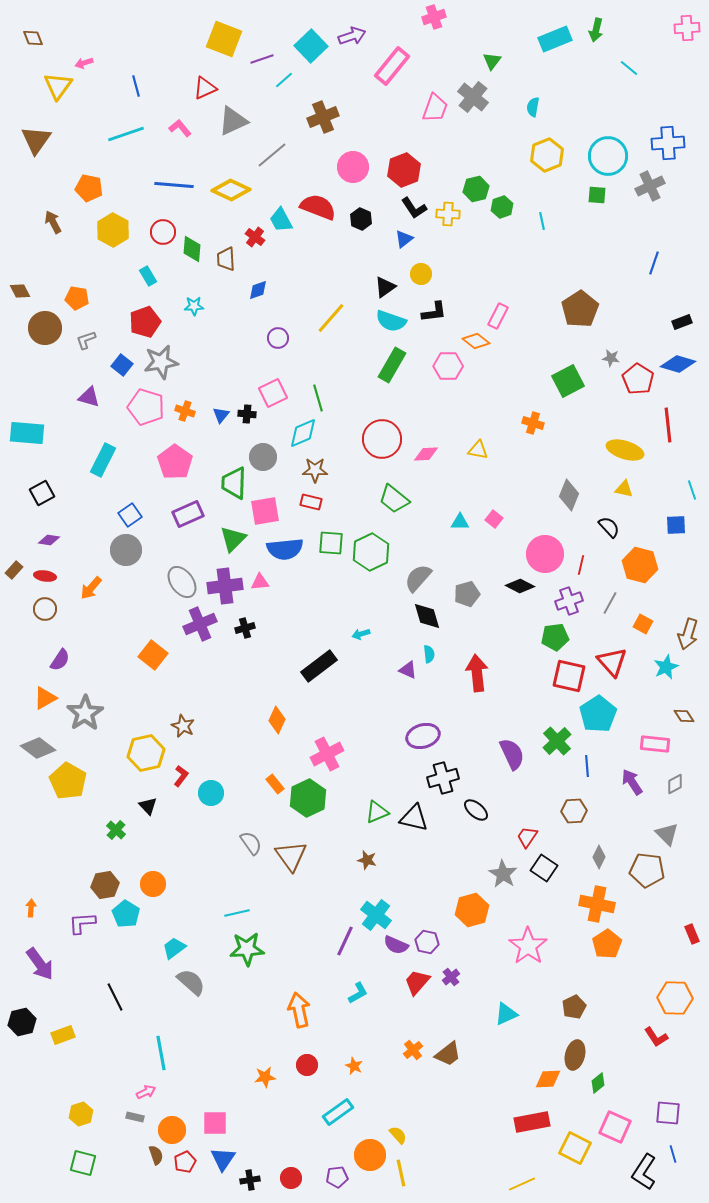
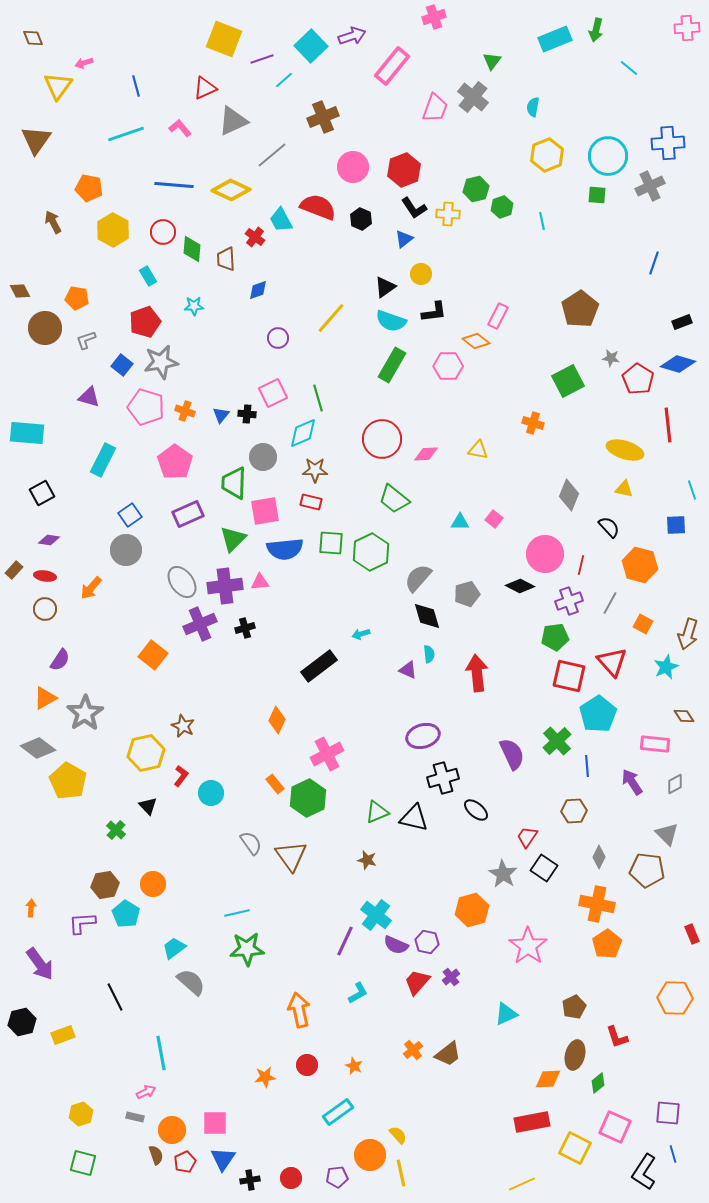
red L-shape at (656, 1037): moved 39 px left; rotated 15 degrees clockwise
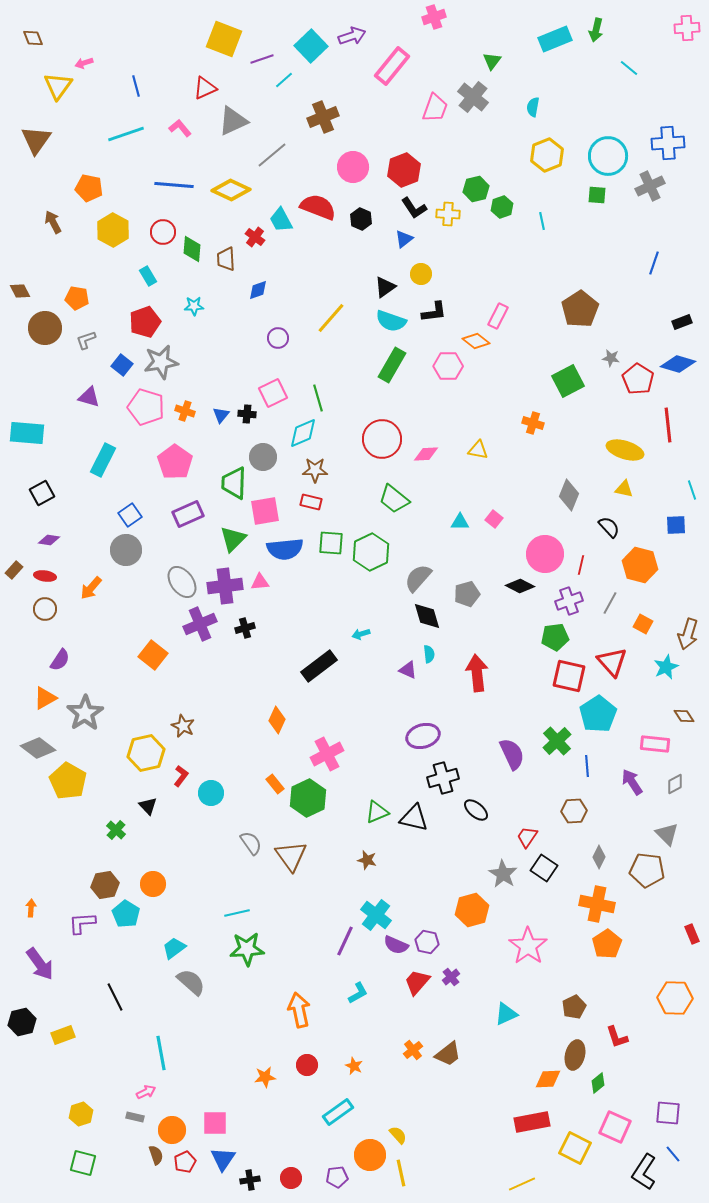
blue line at (673, 1154): rotated 24 degrees counterclockwise
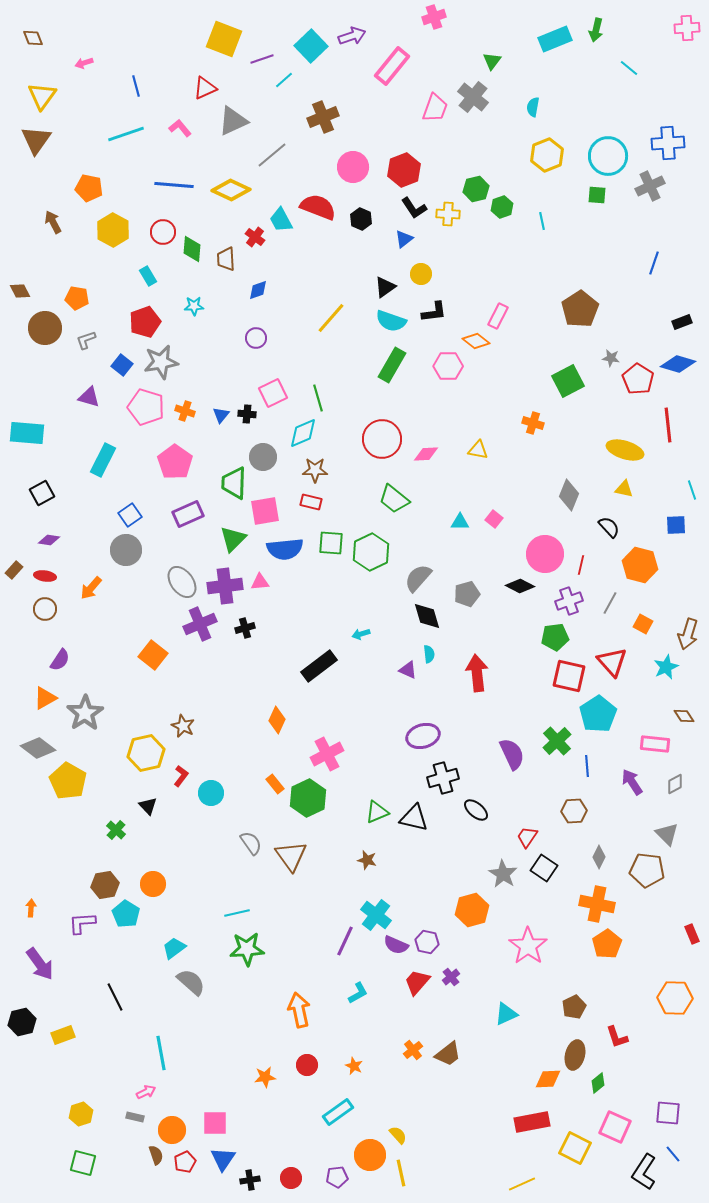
yellow triangle at (58, 86): moved 16 px left, 10 px down
purple circle at (278, 338): moved 22 px left
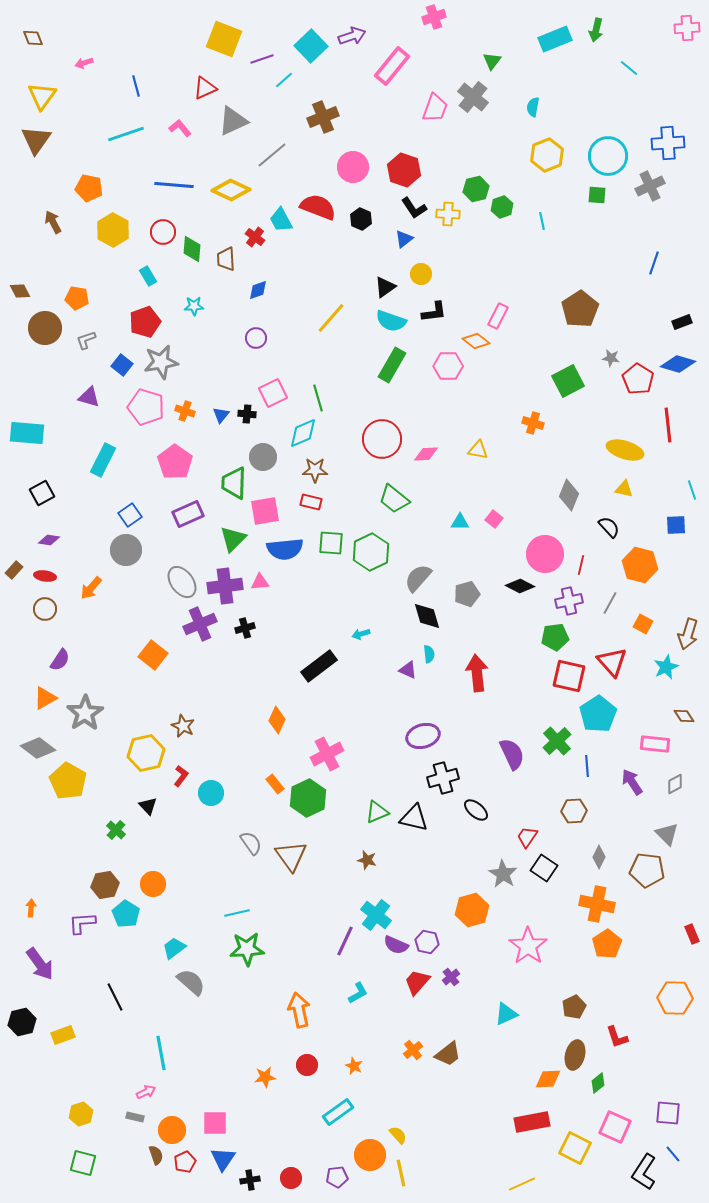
red hexagon at (404, 170): rotated 20 degrees counterclockwise
purple cross at (569, 601): rotated 8 degrees clockwise
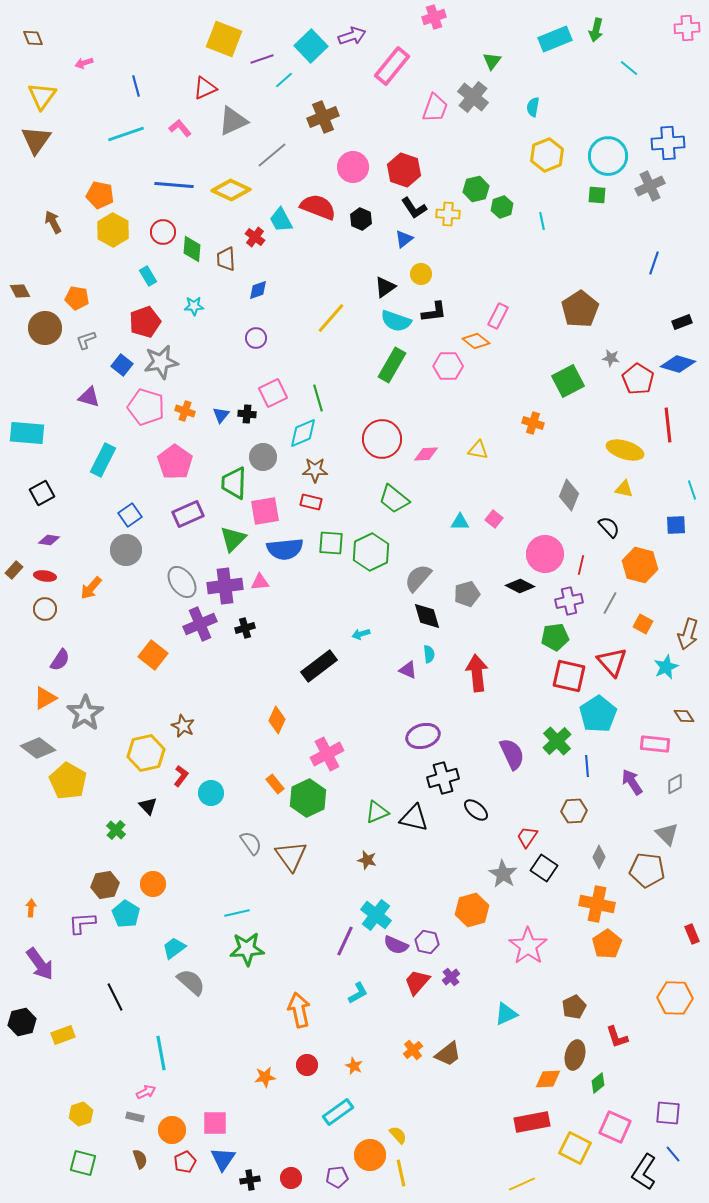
orange pentagon at (89, 188): moved 11 px right, 7 px down
cyan semicircle at (391, 321): moved 5 px right
brown semicircle at (156, 1155): moved 16 px left, 4 px down
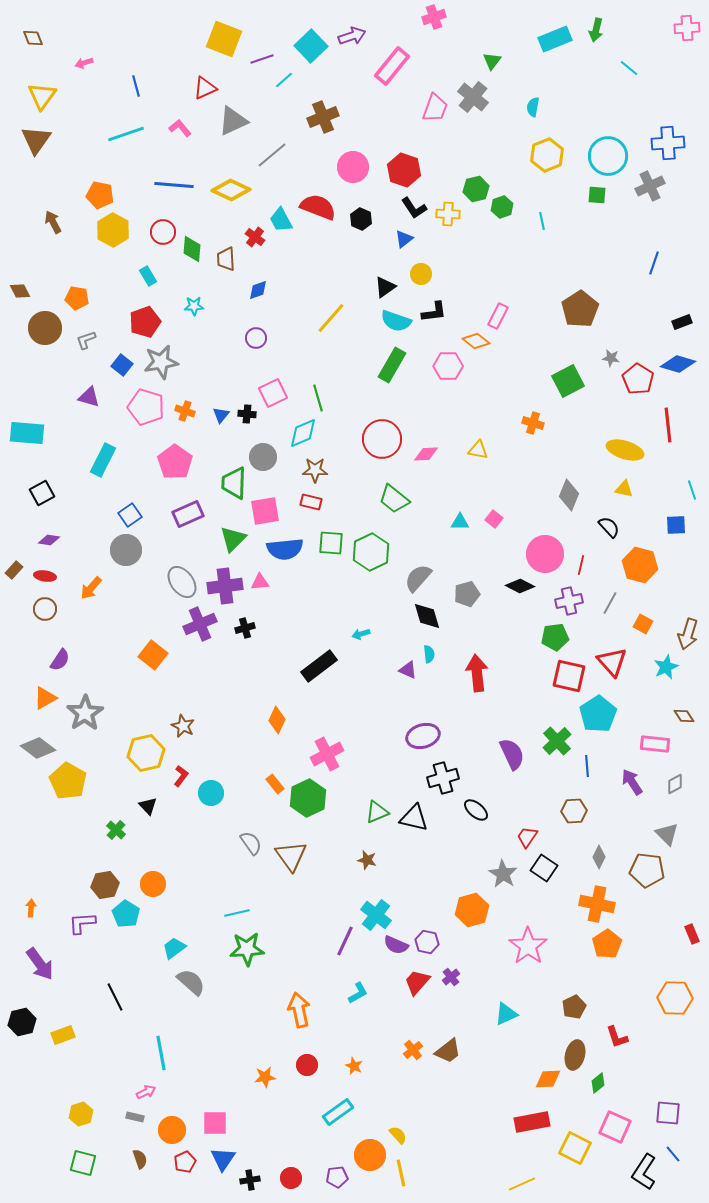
brown trapezoid at (448, 1054): moved 3 px up
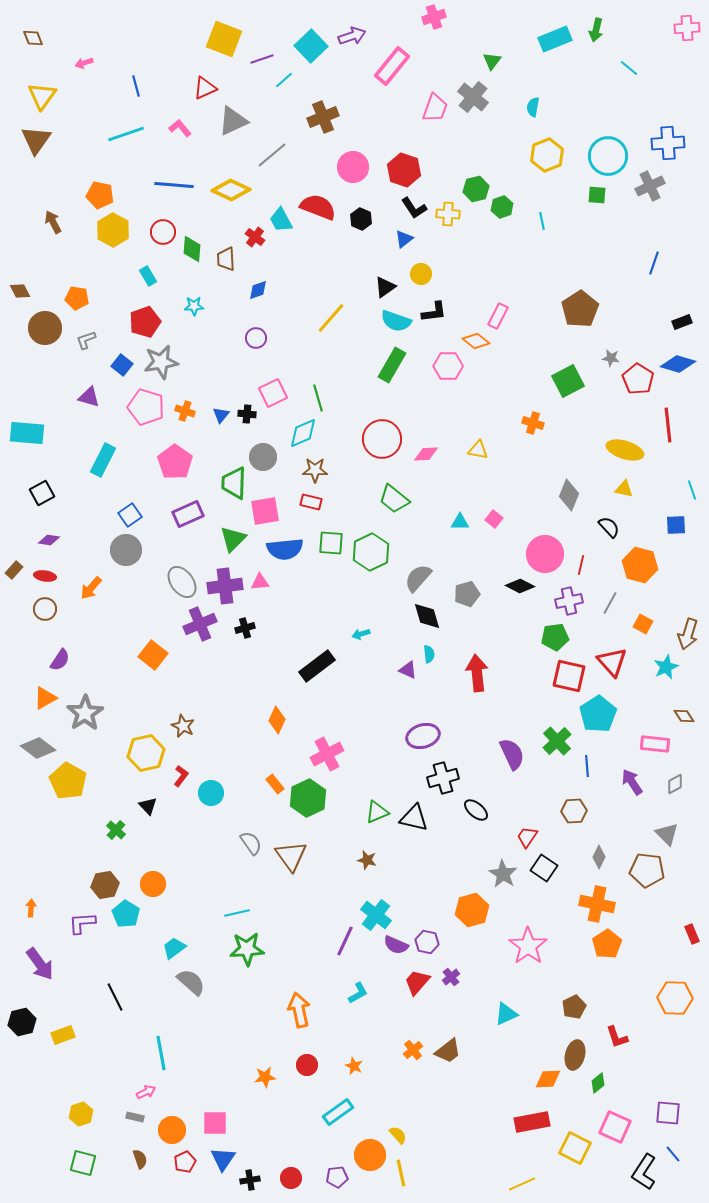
black rectangle at (319, 666): moved 2 px left
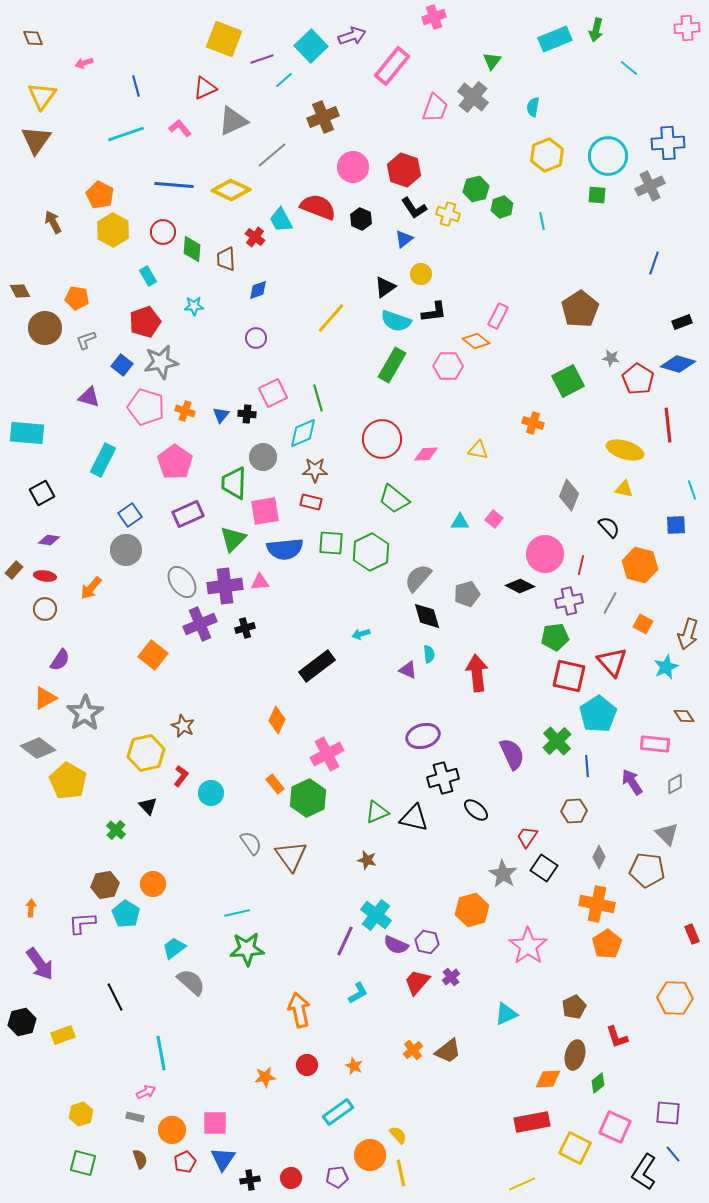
orange pentagon at (100, 195): rotated 16 degrees clockwise
yellow cross at (448, 214): rotated 15 degrees clockwise
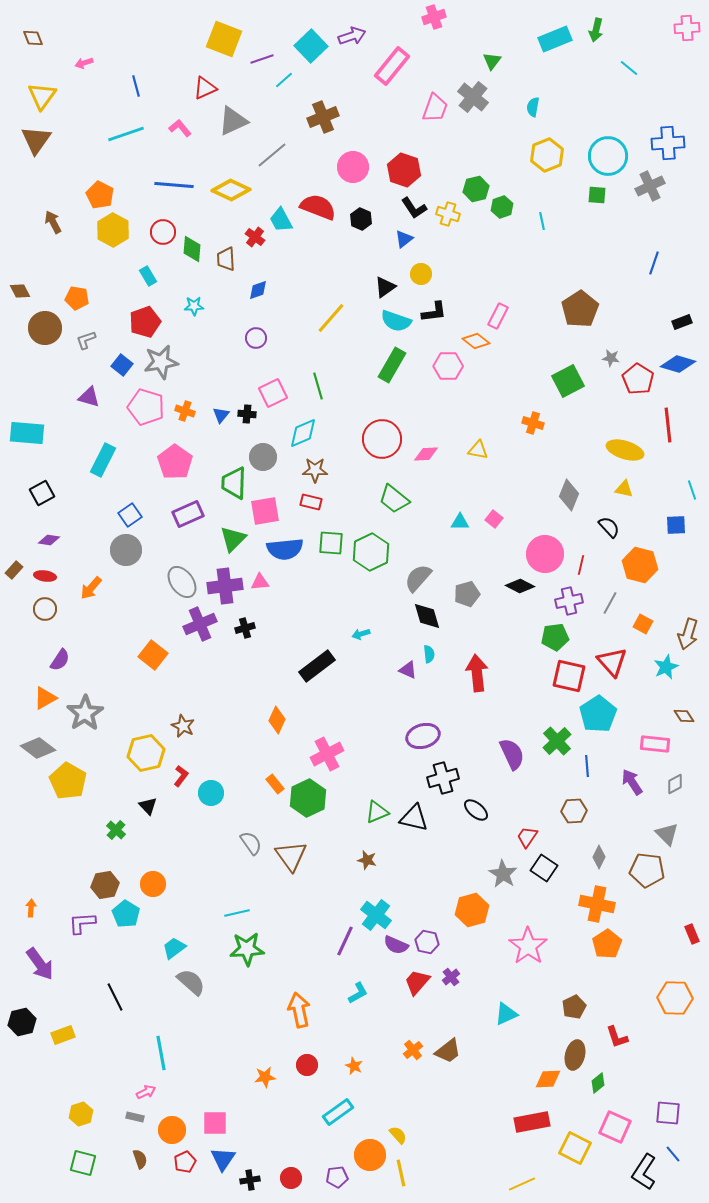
green line at (318, 398): moved 12 px up
